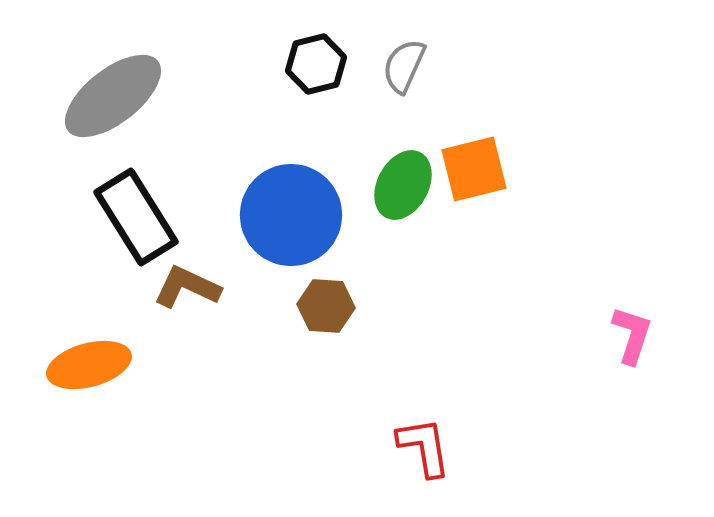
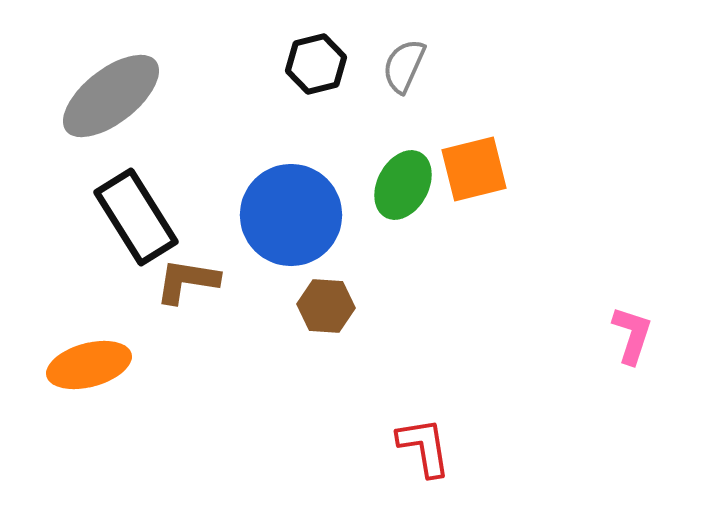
gray ellipse: moved 2 px left
brown L-shape: moved 6 px up; rotated 16 degrees counterclockwise
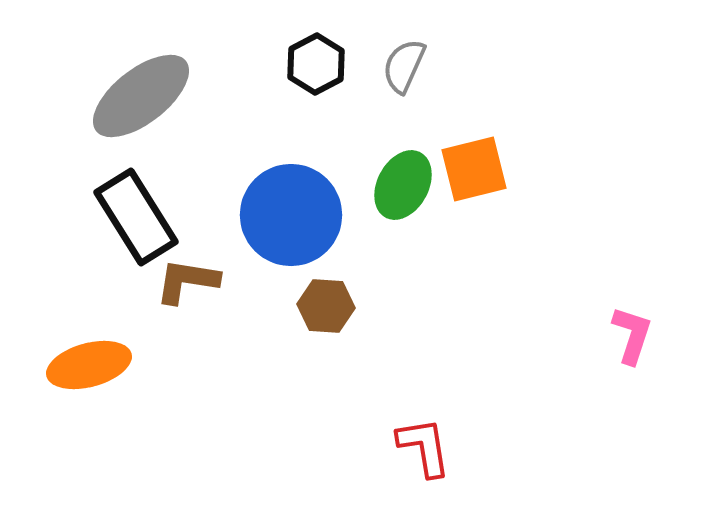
black hexagon: rotated 14 degrees counterclockwise
gray ellipse: moved 30 px right
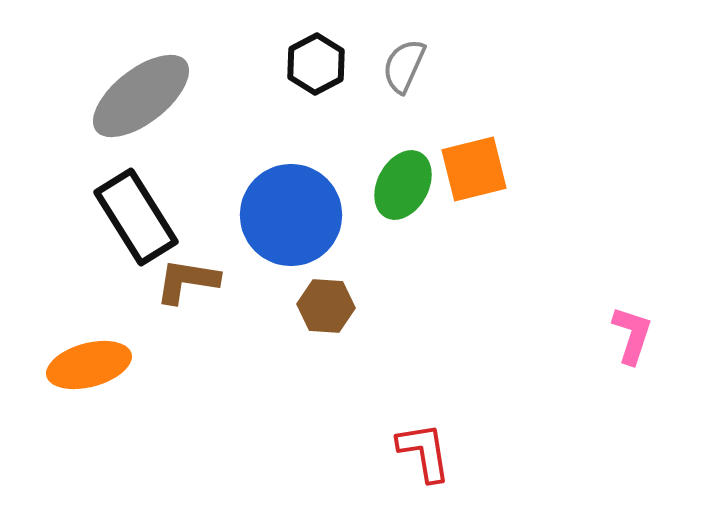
red L-shape: moved 5 px down
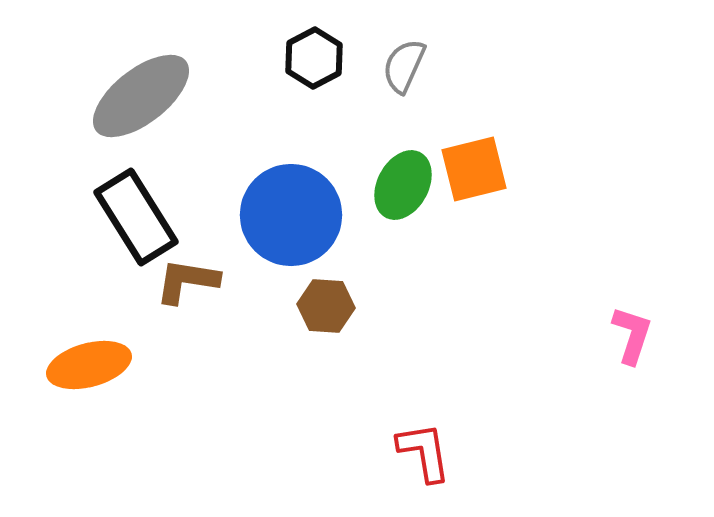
black hexagon: moved 2 px left, 6 px up
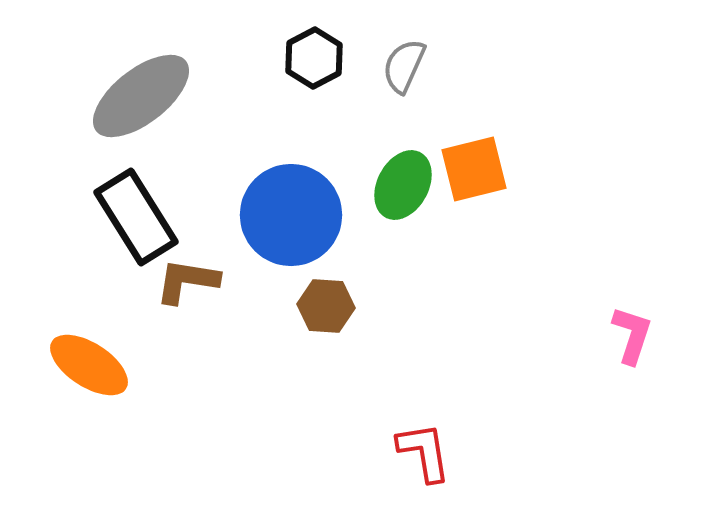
orange ellipse: rotated 48 degrees clockwise
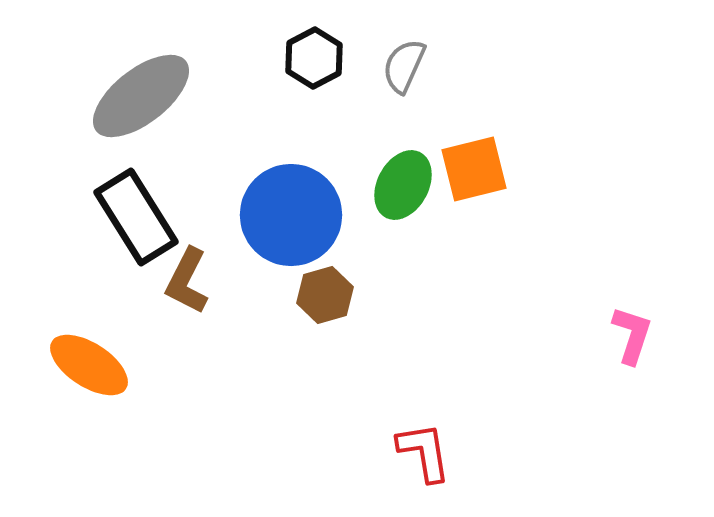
brown L-shape: rotated 72 degrees counterclockwise
brown hexagon: moved 1 px left, 11 px up; rotated 20 degrees counterclockwise
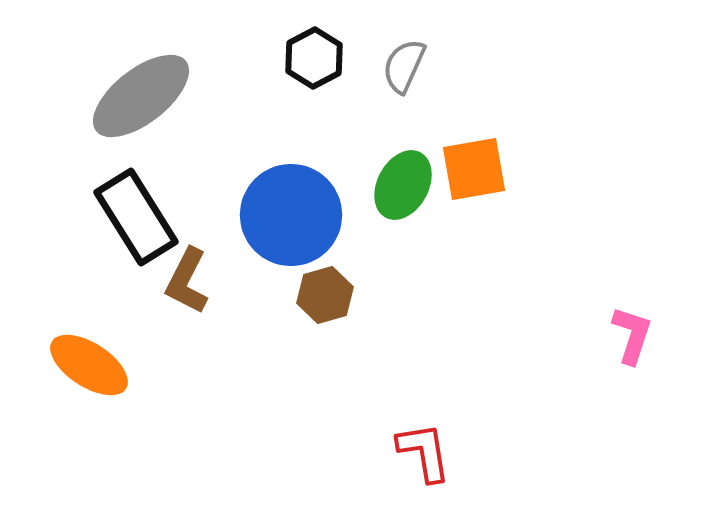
orange square: rotated 4 degrees clockwise
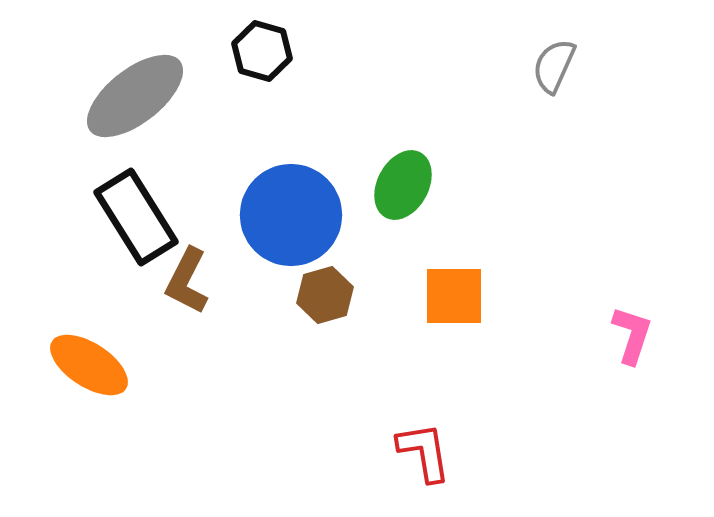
black hexagon: moved 52 px left, 7 px up; rotated 16 degrees counterclockwise
gray semicircle: moved 150 px right
gray ellipse: moved 6 px left
orange square: moved 20 px left, 127 px down; rotated 10 degrees clockwise
